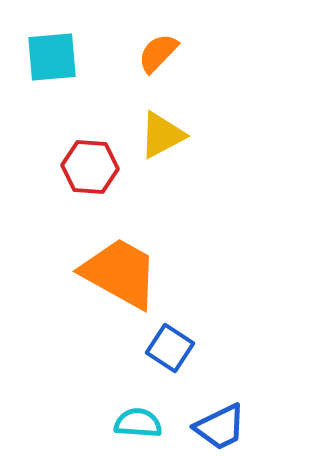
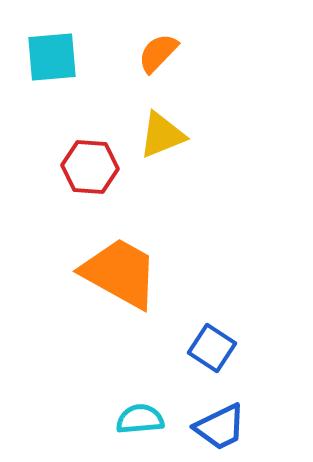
yellow triangle: rotated 6 degrees clockwise
blue square: moved 42 px right
cyan semicircle: moved 2 px right, 4 px up; rotated 9 degrees counterclockwise
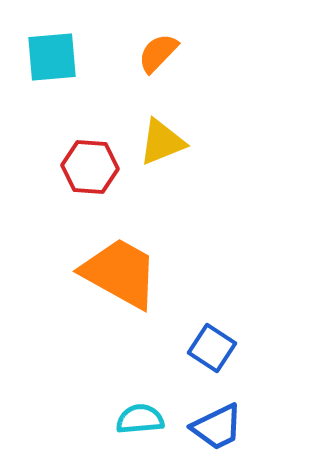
yellow triangle: moved 7 px down
blue trapezoid: moved 3 px left
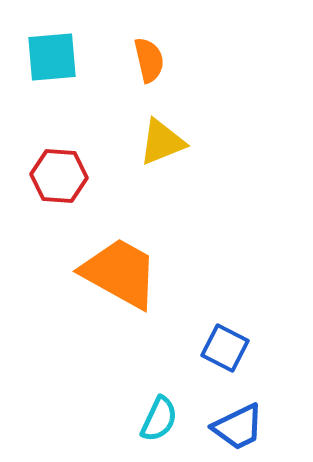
orange semicircle: moved 9 px left, 7 px down; rotated 123 degrees clockwise
red hexagon: moved 31 px left, 9 px down
blue square: moved 13 px right; rotated 6 degrees counterclockwise
cyan semicircle: moved 19 px right; rotated 120 degrees clockwise
blue trapezoid: moved 21 px right
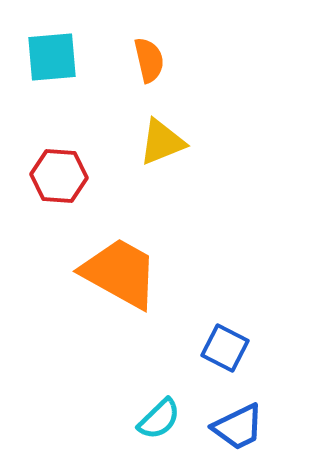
cyan semicircle: rotated 21 degrees clockwise
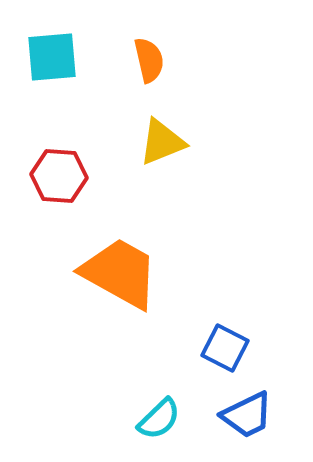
blue trapezoid: moved 9 px right, 12 px up
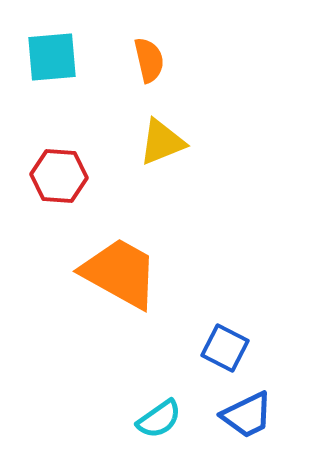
cyan semicircle: rotated 9 degrees clockwise
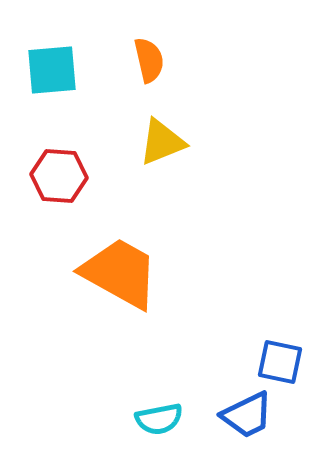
cyan square: moved 13 px down
blue square: moved 55 px right, 14 px down; rotated 15 degrees counterclockwise
cyan semicircle: rotated 24 degrees clockwise
